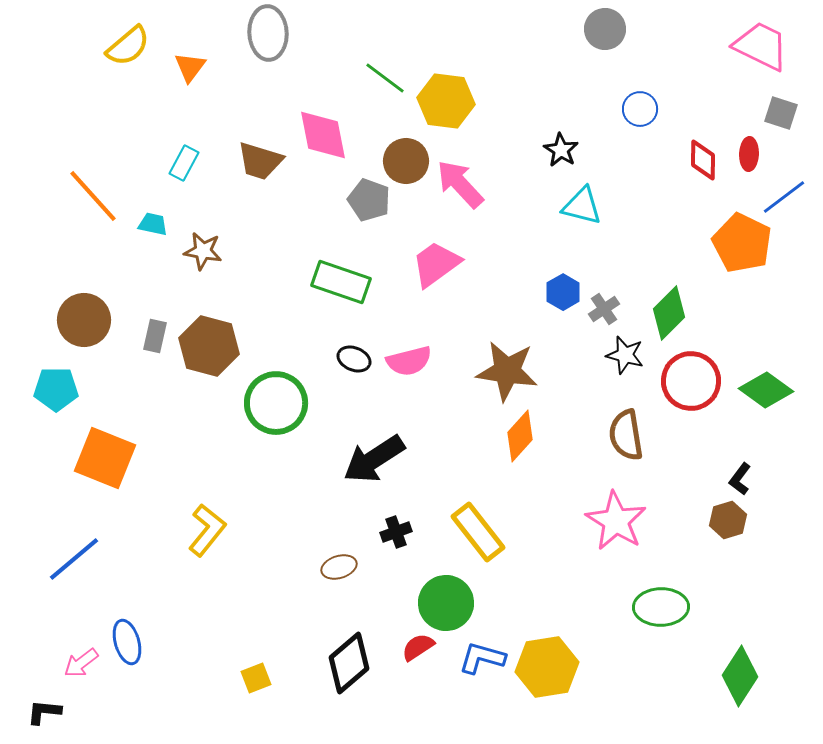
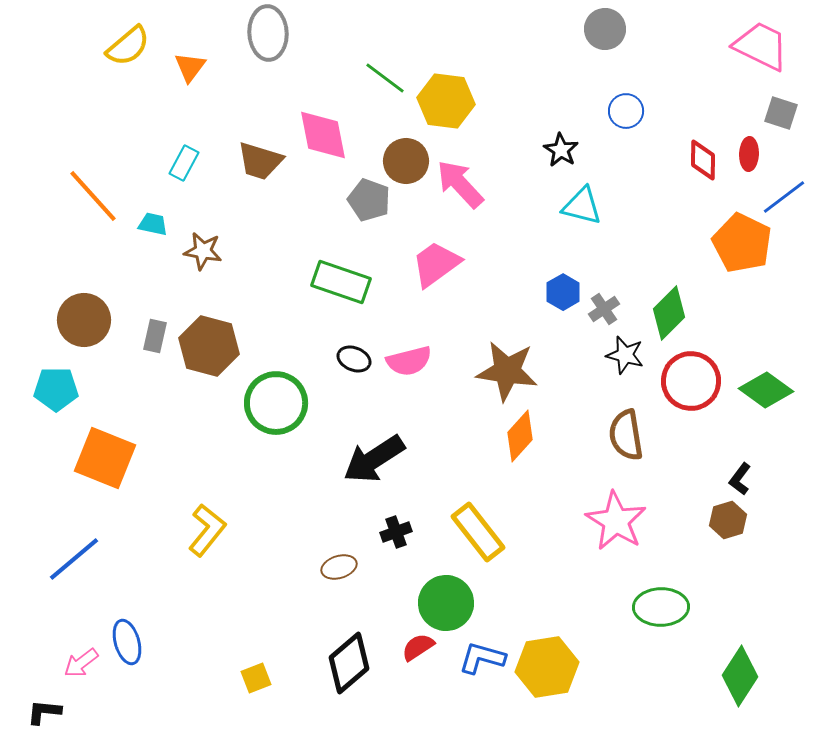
blue circle at (640, 109): moved 14 px left, 2 px down
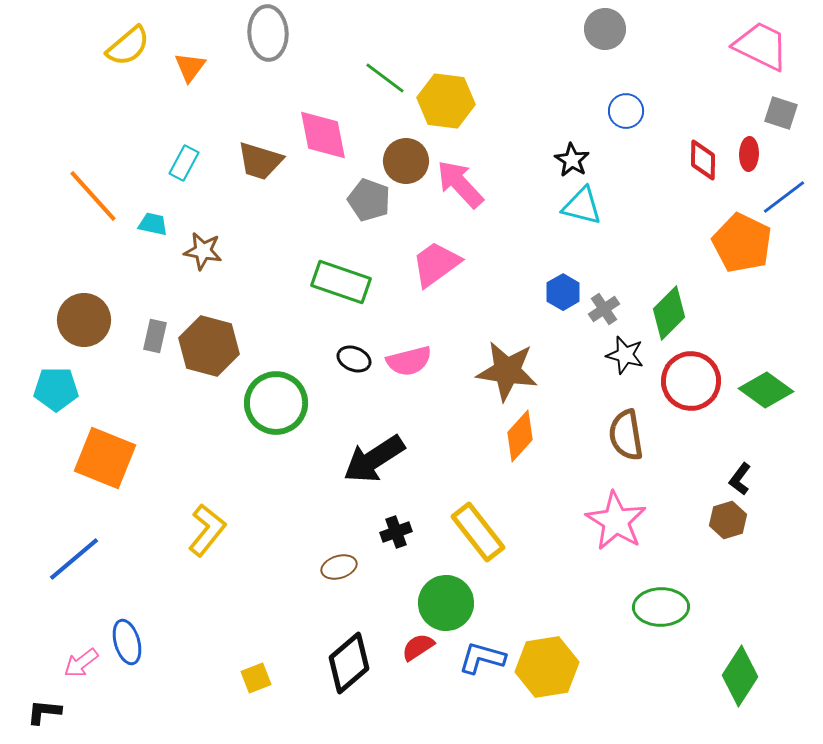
black star at (561, 150): moved 11 px right, 10 px down
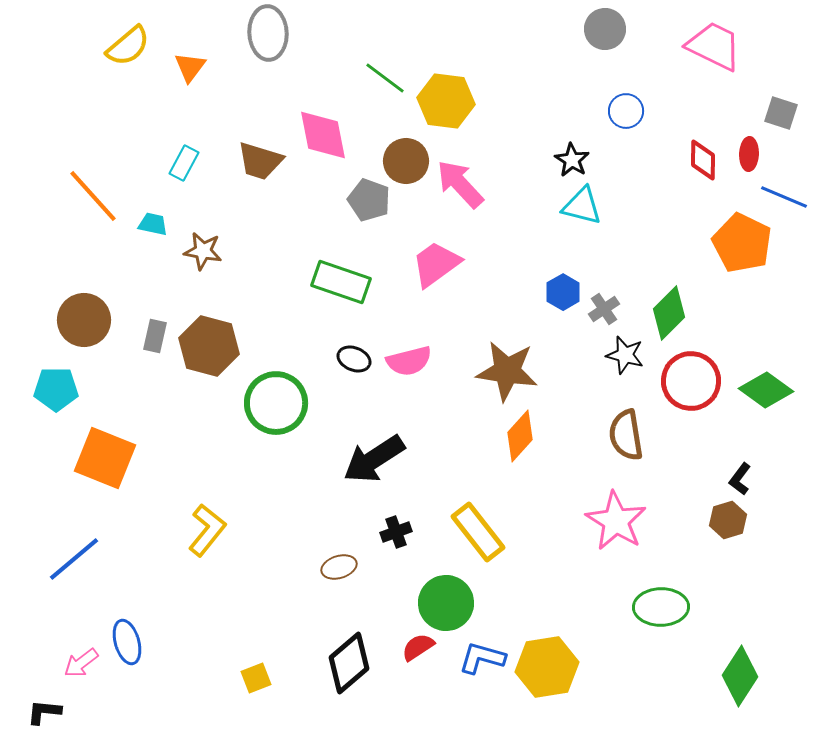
pink trapezoid at (761, 46): moved 47 px left
blue line at (784, 197): rotated 60 degrees clockwise
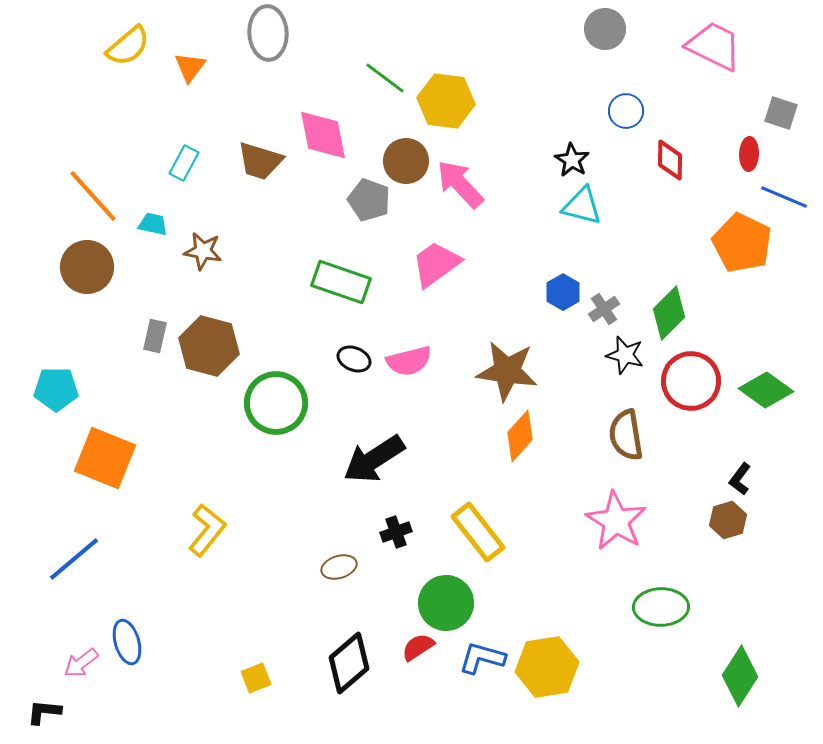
red diamond at (703, 160): moved 33 px left
brown circle at (84, 320): moved 3 px right, 53 px up
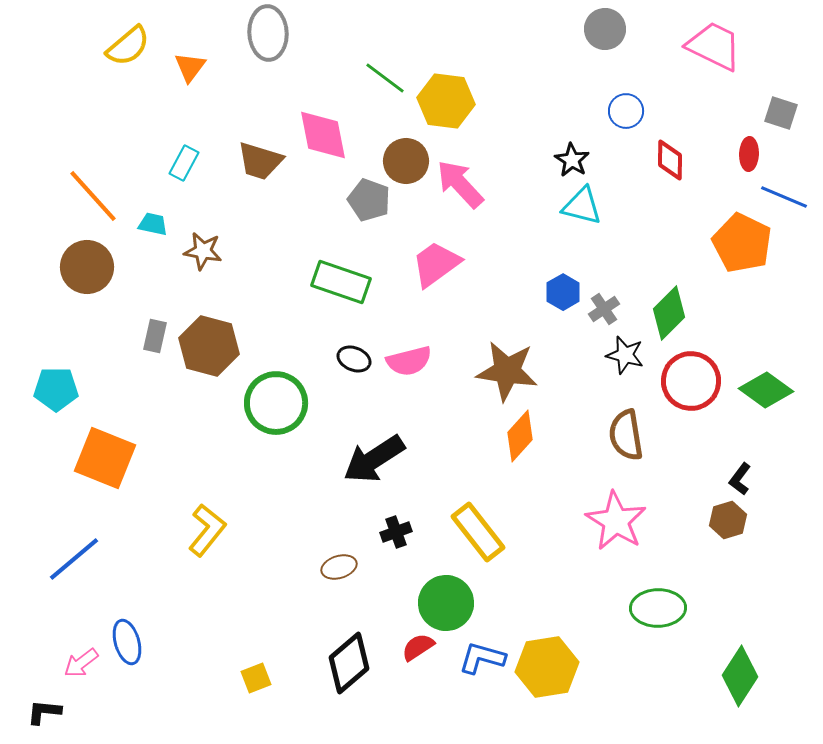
green ellipse at (661, 607): moved 3 px left, 1 px down
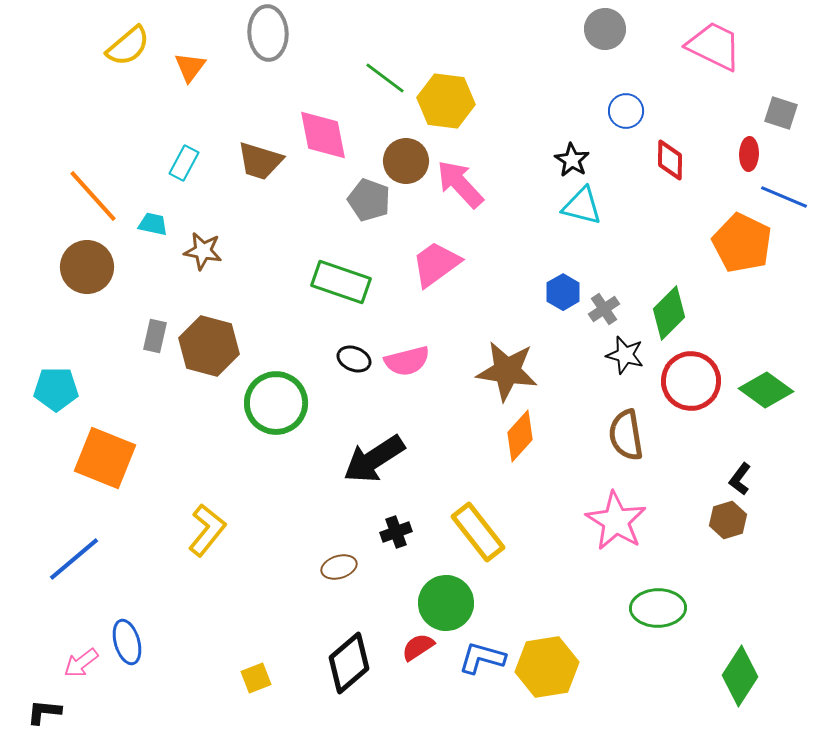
pink semicircle at (409, 361): moved 2 px left
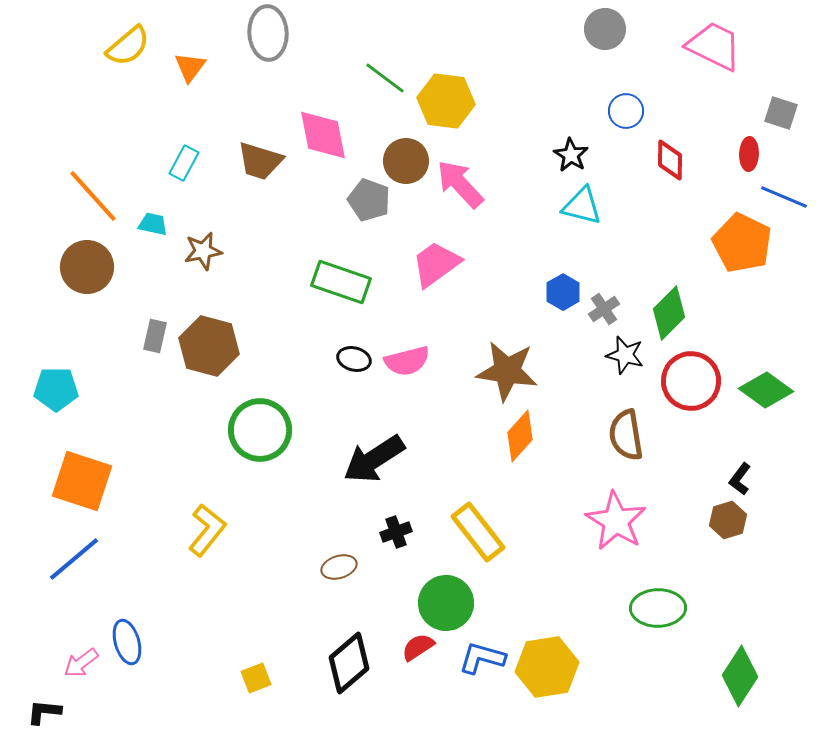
black star at (572, 160): moved 1 px left, 5 px up
brown star at (203, 251): rotated 21 degrees counterclockwise
black ellipse at (354, 359): rotated 8 degrees counterclockwise
green circle at (276, 403): moved 16 px left, 27 px down
orange square at (105, 458): moved 23 px left, 23 px down; rotated 4 degrees counterclockwise
